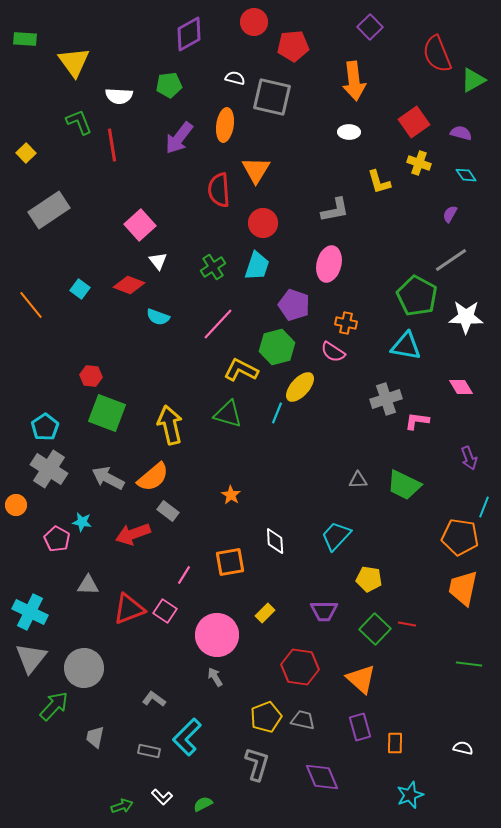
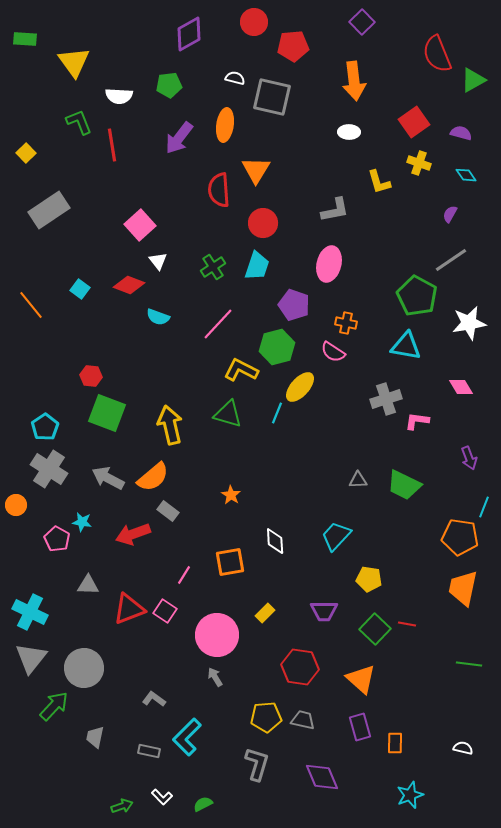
purple square at (370, 27): moved 8 px left, 5 px up
white star at (466, 317): moved 3 px right, 6 px down; rotated 12 degrees counterclockwise
yellow pentagon at (266, 717): rotated 16 degrees clockwise
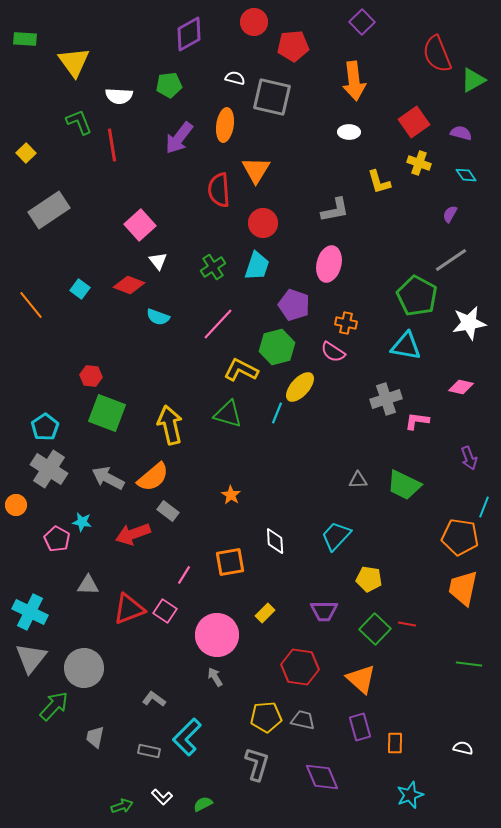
pink diamond at (461, 387): rotated 45 degrees counterclockwise
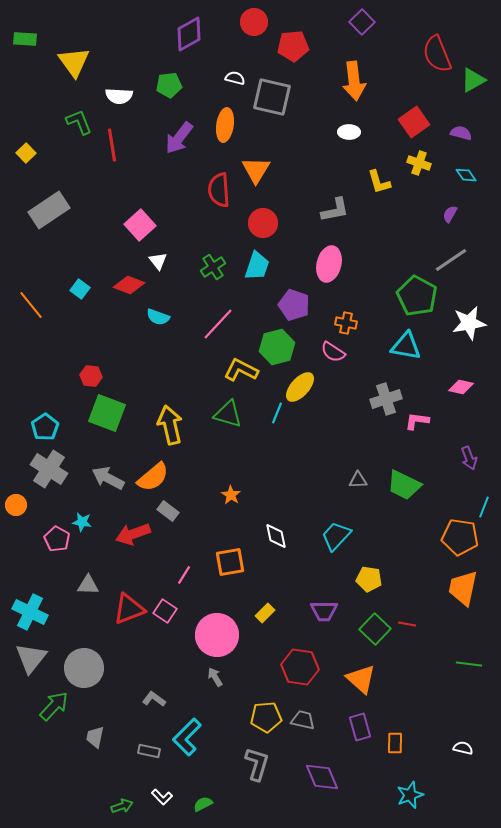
white diamond at (275, 541): moved 1 px right, 5 px up; rotated 8 degrees counterclockwise
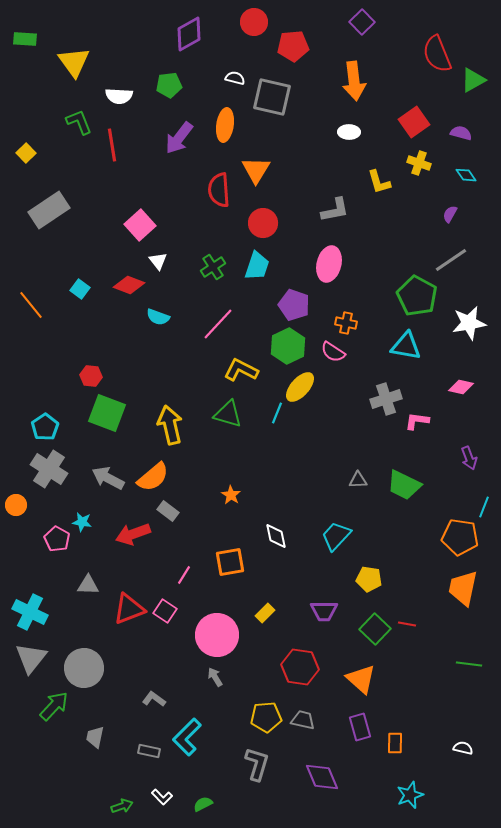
green hexagon at (277, 347): moved 11 px right, 1 px up; rotated 12 degrees counterclockwise
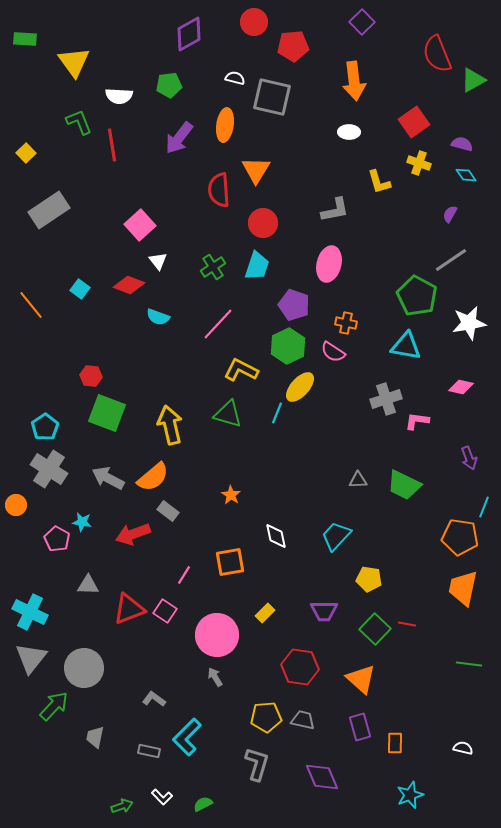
purple semicircle at (461, 133): moved 1 px right, 11 px down
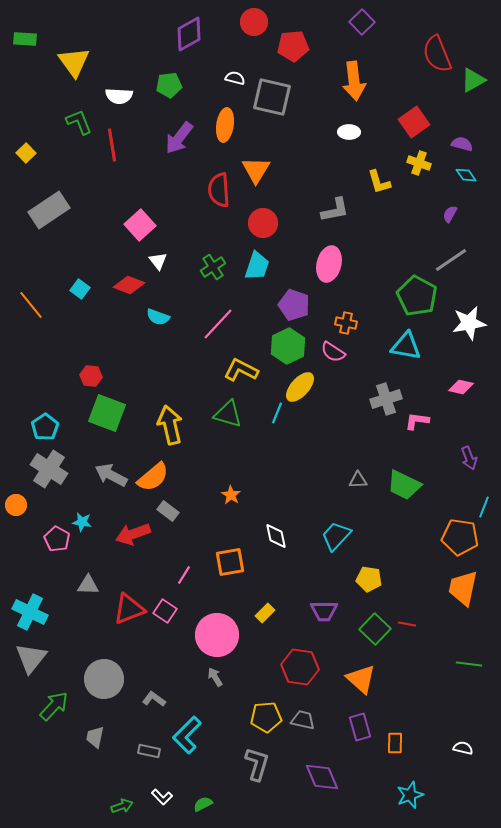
gray arrow at (108, 478): moved 3 px right, 3 px up
gray circle at (84, 668): moved 20 px right, 11 px down
cyan L-shape at (187, 737): moved 2 px up
